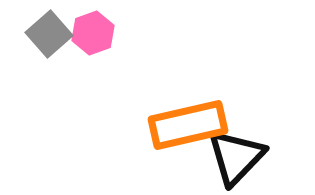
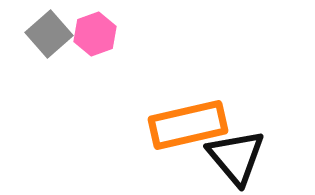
pink hexagon: moved 2 px right, 1 px down
black triangle: rotated 24 degrees counterclockwise
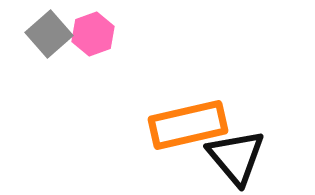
pink hexagon: moved 2 px left
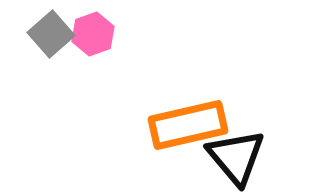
gray square: moved 2 px right
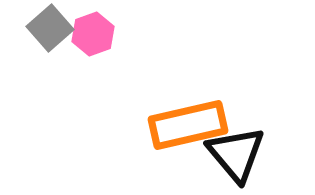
gray square: moved 1 px left, 6 px up
black triangle: moved 3 px up
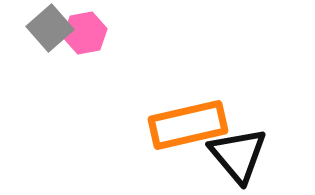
pink hexagon: moved 8 px left, 1 px up; rotated 9 degrees clockwise
black triangle: moved 2 px right, 1 px down
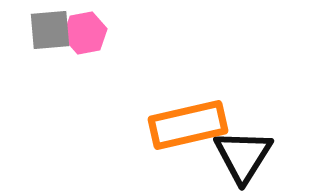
gray square: moved 2 px down; rotated 36 degrees clockwise
black triangle: moved 5 px right, 1 px down; rotated 12 degrees clockwise
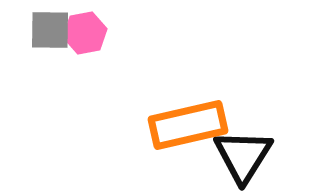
gray square: rotated 6 degrees clockwise
